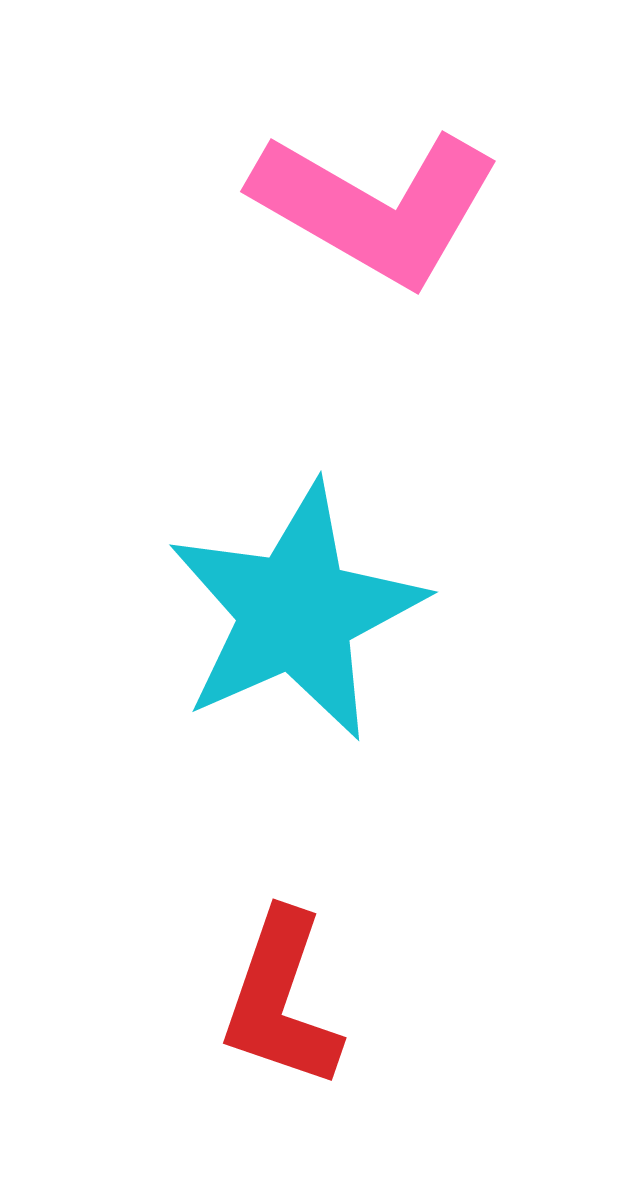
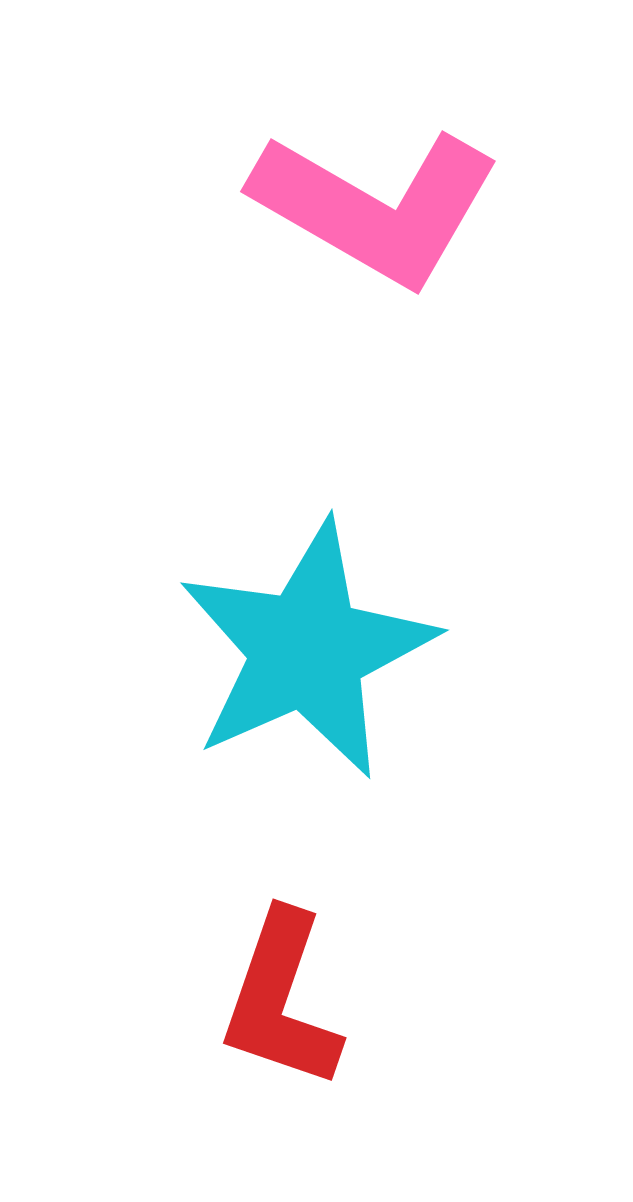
cyan star: moved 11 px right, 38 px down
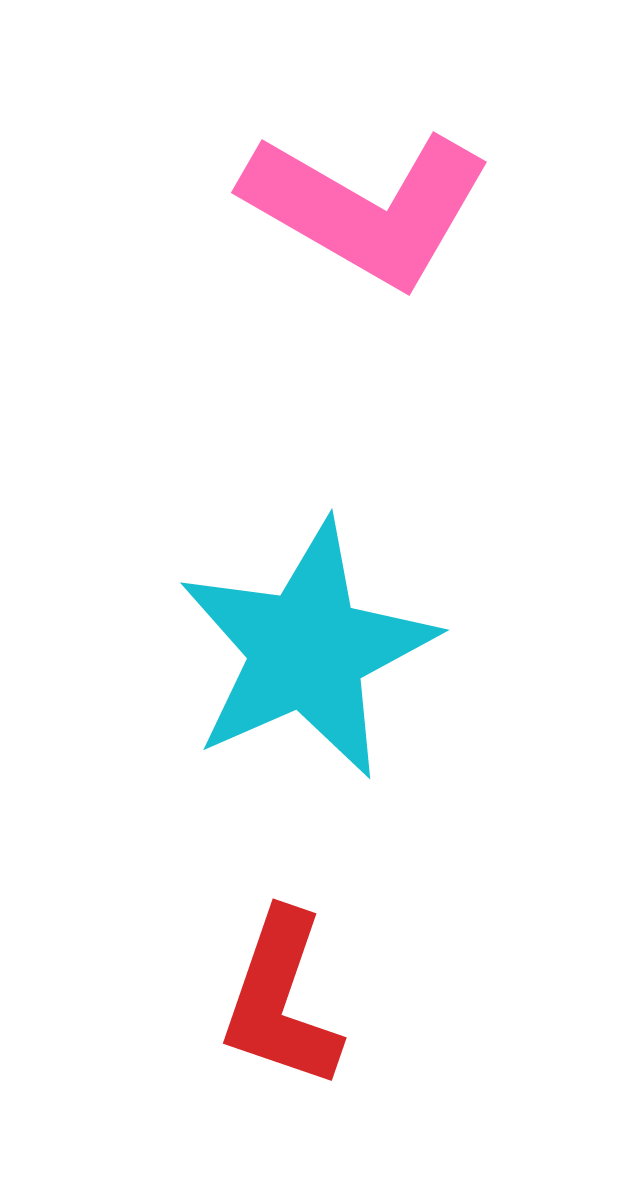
pink L-shape: moved 9 px left, 1 px down
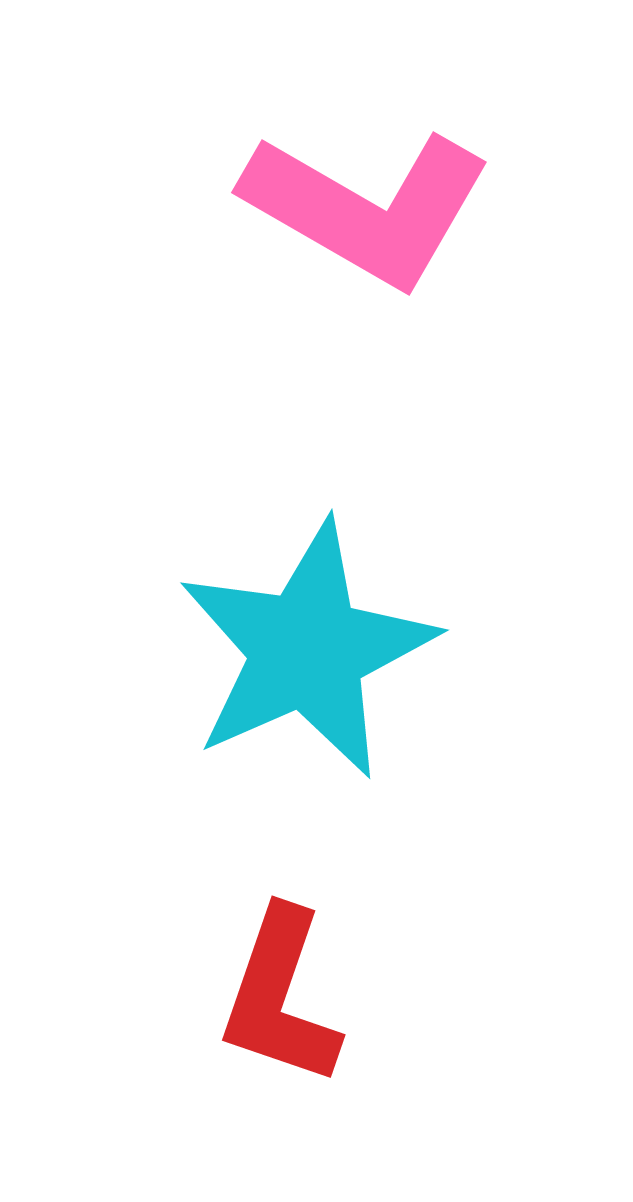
red L-shape: moved 1 px left, 3 px up
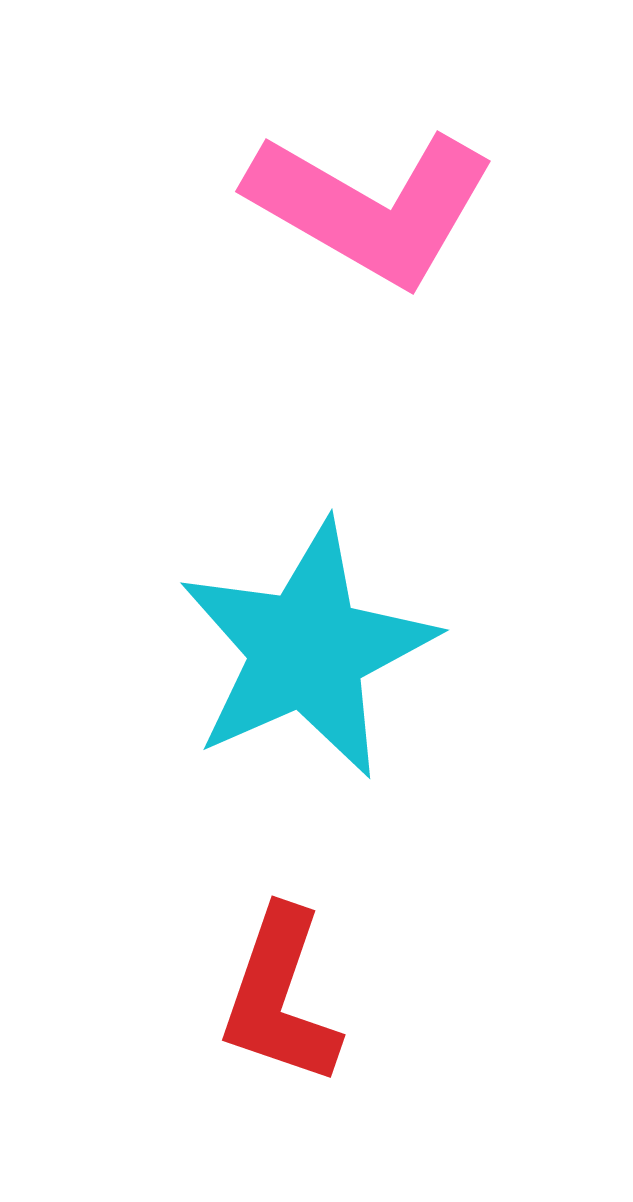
pink L-shape: moved 4 px right, 1 px up
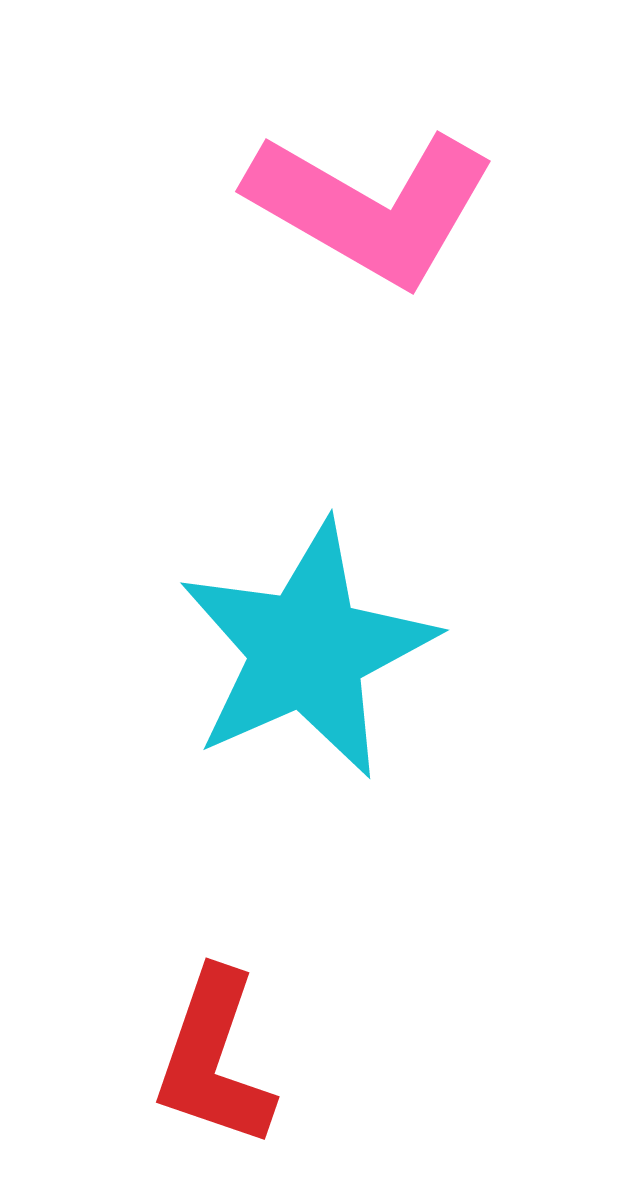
red L-shape: moved 66 px left, 62 px down
